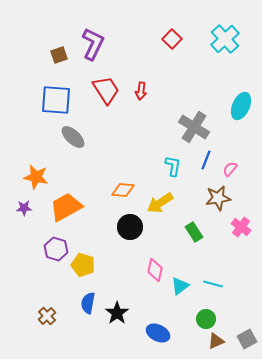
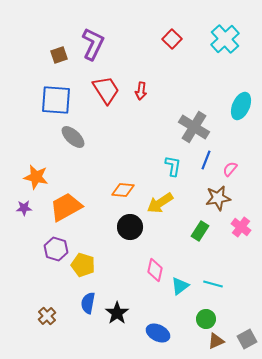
green rectangle: moved 6 px right, 1 px up; rotated 66 degrees clockwise
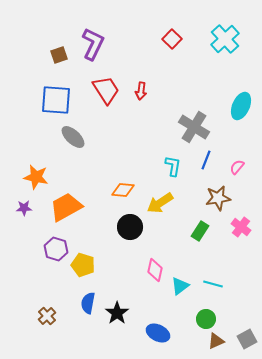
pink semicircle: moved 7 px right, 2 px up
